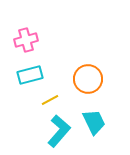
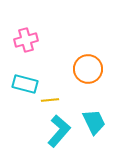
cyan rectangle: moved 5 px left, 9 px down; rotated 30 degrees clockwise
orange circle: moved 10 px up
yellow line: rotated 24 degrees clockwise
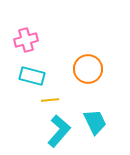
cyan rectangle: moved 7 px right, 8 px up
cyan trapezoid: moved 1 px right
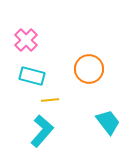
pink cross: rotated 30 degrees counterclockwise
orange circle: moved 1 px right
cyan trapezoid: moved 13 px right; rotated 12 degrees counterclockwise
cyan L-shape: moved 17 px left
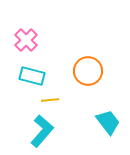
orange circle: moved 1 px left, 2 px down
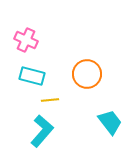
pink cross: rotated 20 degrees counterclockwise
orange circle: moved 1 px left, 3 px down
cyan trapezoid: moved 2 px right
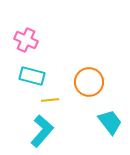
orange circle: moved 2 px right, 8 px down
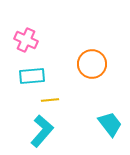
cyan rectangle: rotated 20 degrees counterclockwise
orange circle: moved 3 px right, 18 px up
cyan trapezoid: moved 2 px down
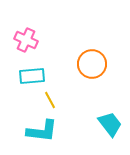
yellow line: rotated 66 degrees clockwise
cyan L-shape: rotated 56 degrees clockwise
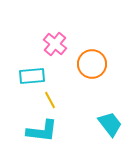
pink cross: moved 29 px right, 4 px down; rotated 15 degrees clockwise
